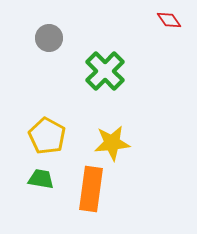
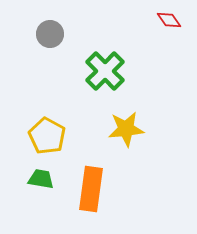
gray circle: moved 1 px right, 4 px up
yellow star: moved 14 px right, 14 px up
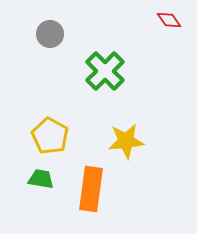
yellow star: moved 12 px down
yellow pentagon: moved 3 px right
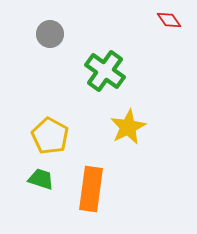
green cross: rotated 9 degrees counterclockwise
yellow star: moved 2 px right, 14 px up; rotated 21 degrees counterclockwise
green trapezoid: rotated 8 degrees clockwise
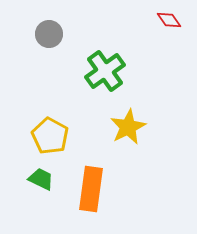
gray circle: moved 1 px left
green cross: rotated 18 degrees clockwise
green trapezoid: rotated 8 degrees clockwise
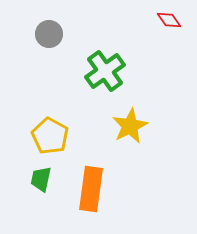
yellow star: moved 2 px right, 1 px up
green trapezoid: rotated 104 degrees counterclockwise
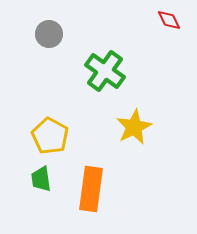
red diamond: rotated 10 degrees clockwise
green cross: rotated 18 degrees counterclockwise
yellow star: moved 4 px right, 1 px down
green trapezoid: rotated 20 degrees counterclockwise
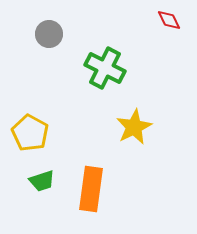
green cross: moved 3 px up; rotated 9 degrees counterclockwise
yellow pentagon: moved 20 px left, 3 px up
green trapezoid: moved 1 px right, 2 px down; rotated 100 degrees counterclockwise
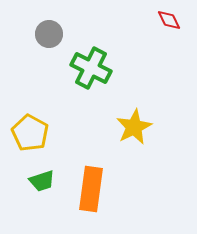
green cross: moved 14 px left
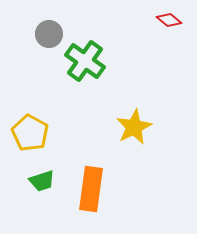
red diamond: rotated 25 degrees counterclockwise
green cross: moved 6 px left, 7 px up; rotated 9 degrees clockwise
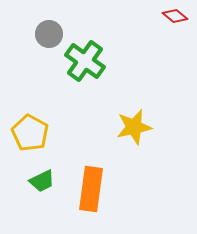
red diamond: moved 6 px right, 4 px up
yellow star: rotated 15 degrees clockwise
green trapezoid: rotated 8 degrees counterclockwise
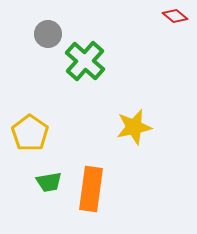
gray circle: moved 1 px left
green cross: rotated 6 degrees clockwise
yellow pentagon: rotated 6 degrees clockwise
green trapezoid: moved 7 px right, 1 px down; rotated 16 degrees clockwise
